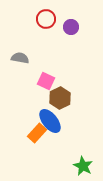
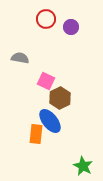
orange rectangle: moved 1 px left, 1 px down; rotated 36 degrees counterclockwise
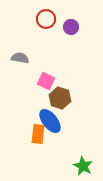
brown hexagon: rotated 15 degrees counterclockwise
orange rectangle: moved 2 px right
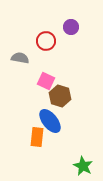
red circle: moved 22 px down
brown hexagon: moved 2 px up
orange rectangle: moved 1 px left, 3 px down
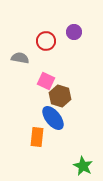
purple circle: moved 3 px right, 5 px down
blue ellipse: moved 3 px right, 3 px up
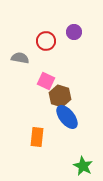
blue ellipse: moved 14 px right, 1 px up
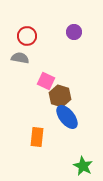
red circle: moved 19 px left, 5 px up
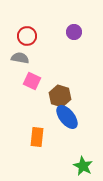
pink square: moved 14 px left
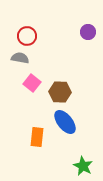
purple circle: moved 14 px right
pink square: moved 2 px down; rotated 12 degrees clockwise
brown hexagon: moved 4 px up; rotated 15 degrees counterclockwise
blue ellipse: moved 2 px left, 5 px down
